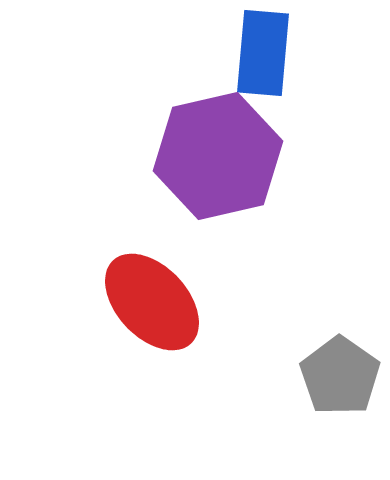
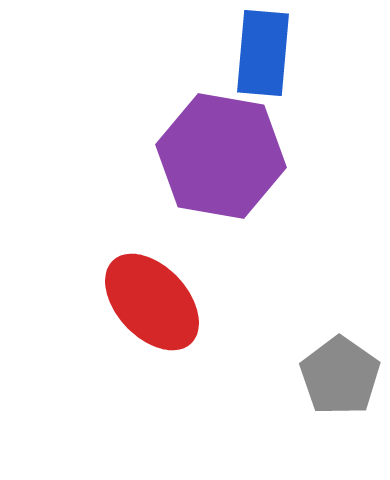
purple hexagon: moved 3 px right; rotated 23 degrees clockwise
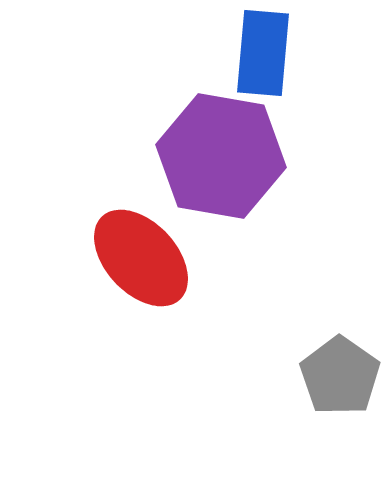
red ellipse: moved 11 px left, 44 px up
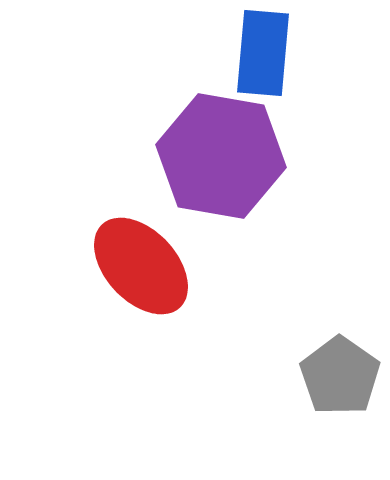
red ellipse: moved 8 px down
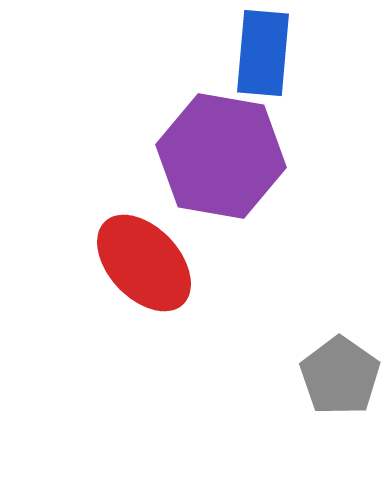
red ellipse: moved 3 px right, 3 px up
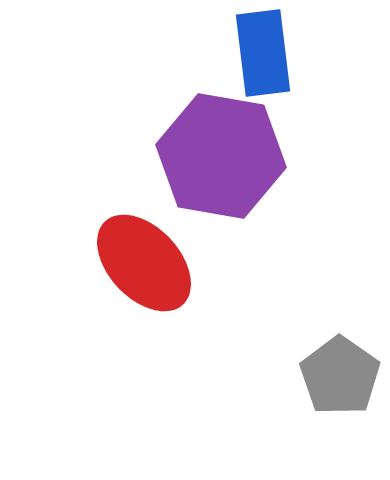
blue rectangle: rotated 12 degrees counterclockwise
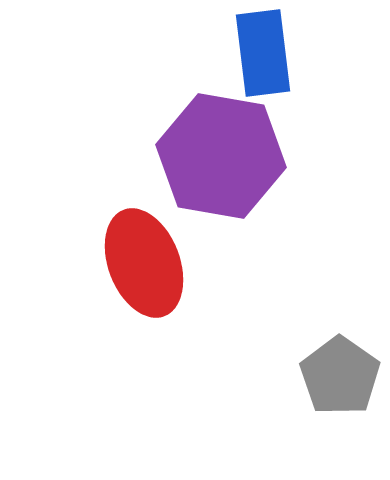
red ellipse: rotated 22 degrees clockwise
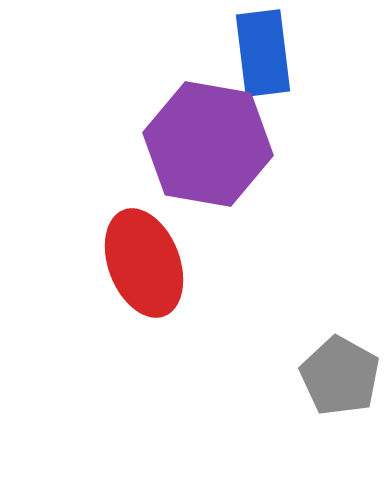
purple hexagon: moved 13 px left, 12 px up
gray pentagon: rotated 6 degrees counterclockwise
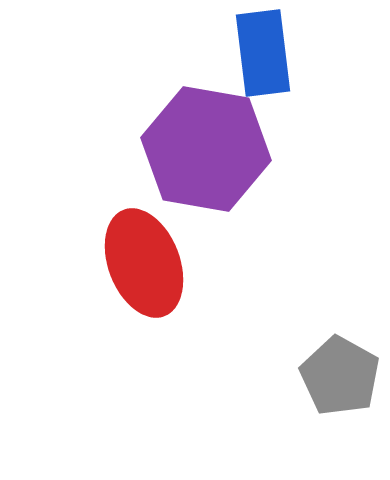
purple hexagon: moved 2 px left, 5 px down
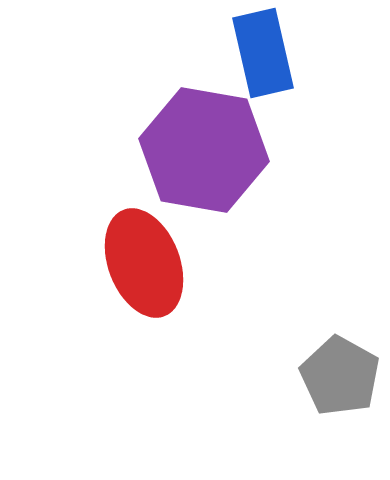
blue rectangle: rotated 6 degrees counterclockwise
purple hexagon: moved 2 px left, 1 px down
